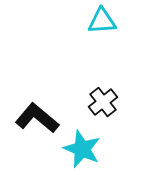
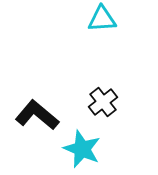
cyan triangle: moved 2 px up
black L-shape: moved 3 px up
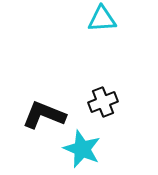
black cross: rotated 16 degrees clockwise
black L-shape: moved 7 px right; rotated 18 degrees counterclockwise
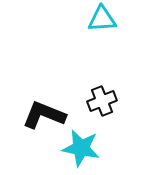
black cross: moved 1 px left, 1 px up
cyan star: moved 1 px left, 1 px up; rotated 12 degrees counterclockwise
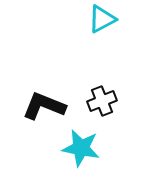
cyan triangle: rotated 24 degrees counterclockwise
black L-shape: moved 9 px up
